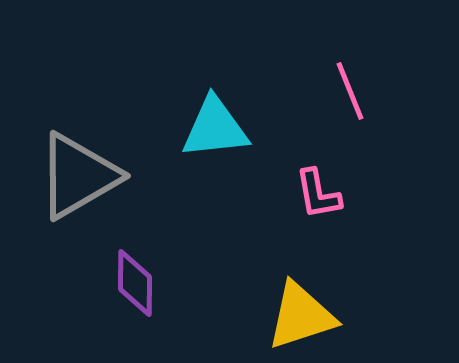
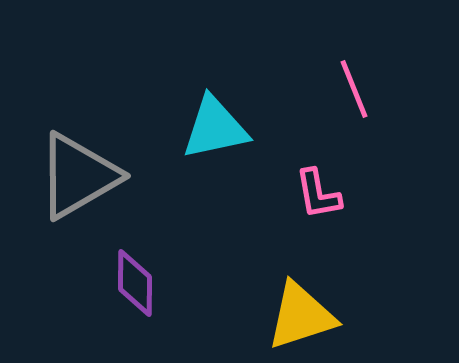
pink line: moved 4 px right, 2 px up
cyan triangle: rotated 6 degrees counterclockwise
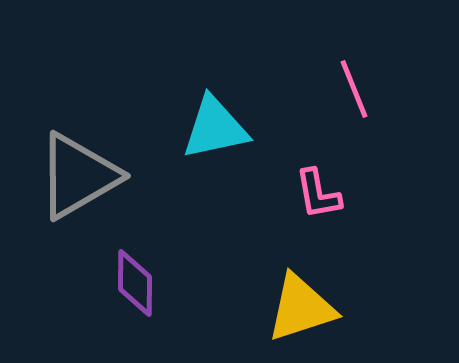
yellow triangle: moved 8 px up
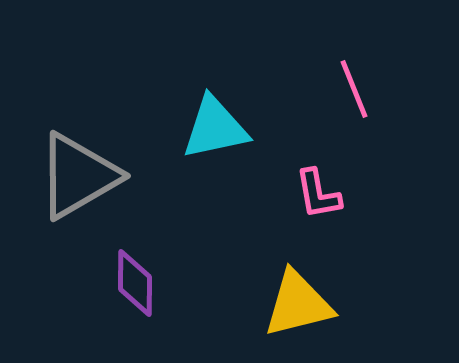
yellow triangle: moved 3 px left, 4 px up; rotated 4 degrees clockwise
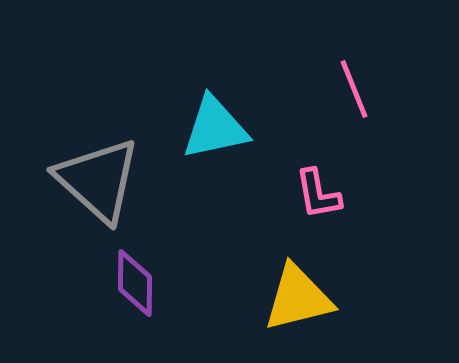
gray triangle: moved 20 px right, 4 px down; rotated 48 degrees counterclockwise
yellow triangle: moved 6 px up
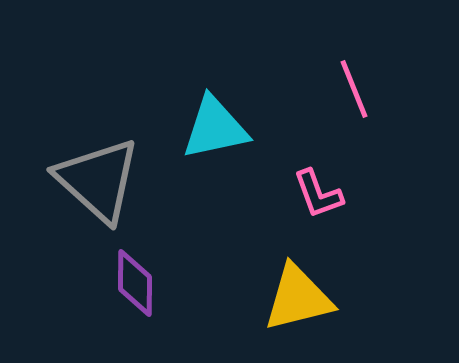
pink L-shape: rotated 10 degrees counterclockwise
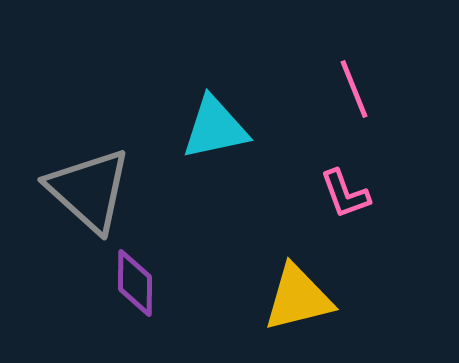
gray triangle: moved 9 px left, 10 px down
pink L-shape: moved 27 px right
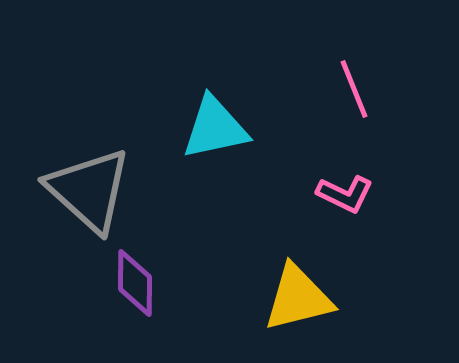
pink L-shape: rotated 44 degrees counterclockwise
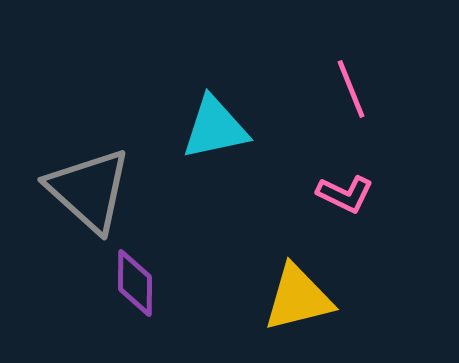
pink line: moved 3 px left
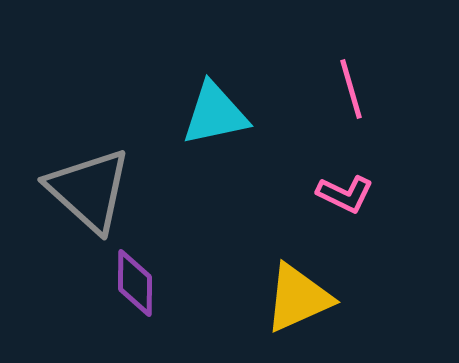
pink line: rotated 6 degrees clockwise
cyan triangle: moved 14 px up
yellow triangle: rotated 10 degrees counterclockwise
